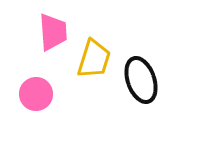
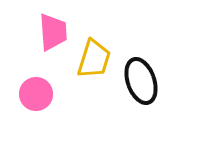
black ellipse: moved 1 px down
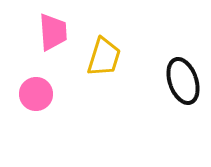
yellow trapezoid: moved 10 px right, 2 px up
black ellipse: moved 42 px right
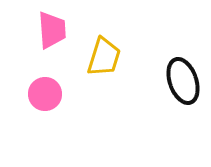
pink trapezoid: moved 1 px left, 2 px up
pink circle: moved 9 px right
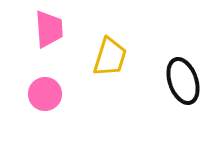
pink trapezoid: moved 3 px left, 1 px up
yellow trapezoid: moved 6 px right
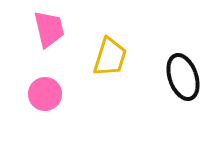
pink trapezoid: rotated 9 degrees counterclockwise
black ellipse: moved 4 px up
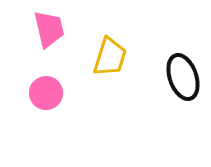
pink circle: moved 1 px right, 1 px up
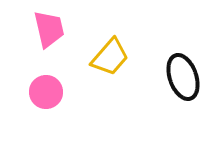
yellow trapezoid: rotated 24 degrees clockwise
pink circle: moved 1 px up
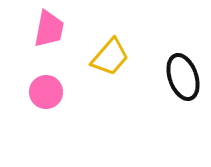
pink trapezoid: rotated 24 degrees clockwise
